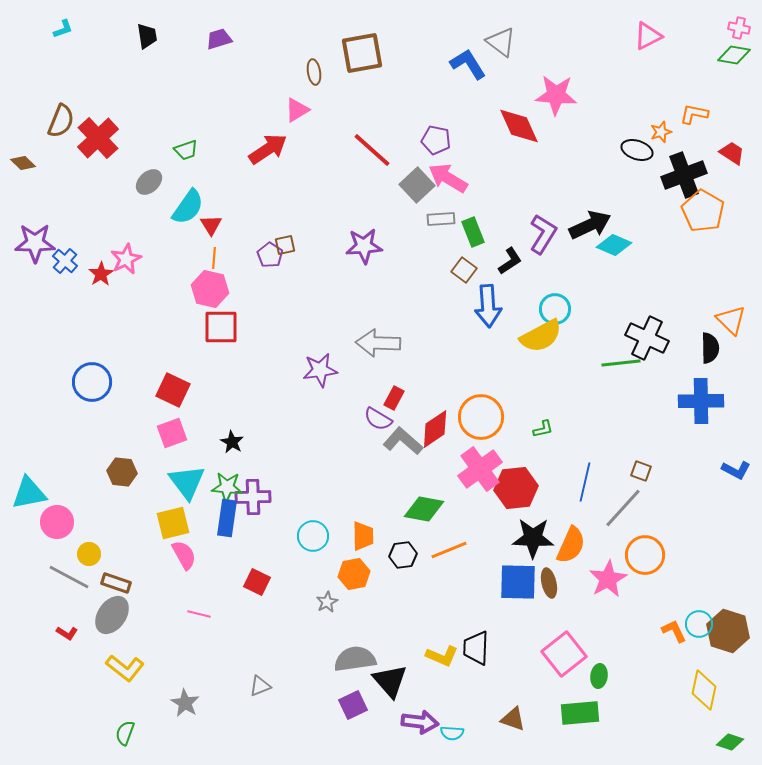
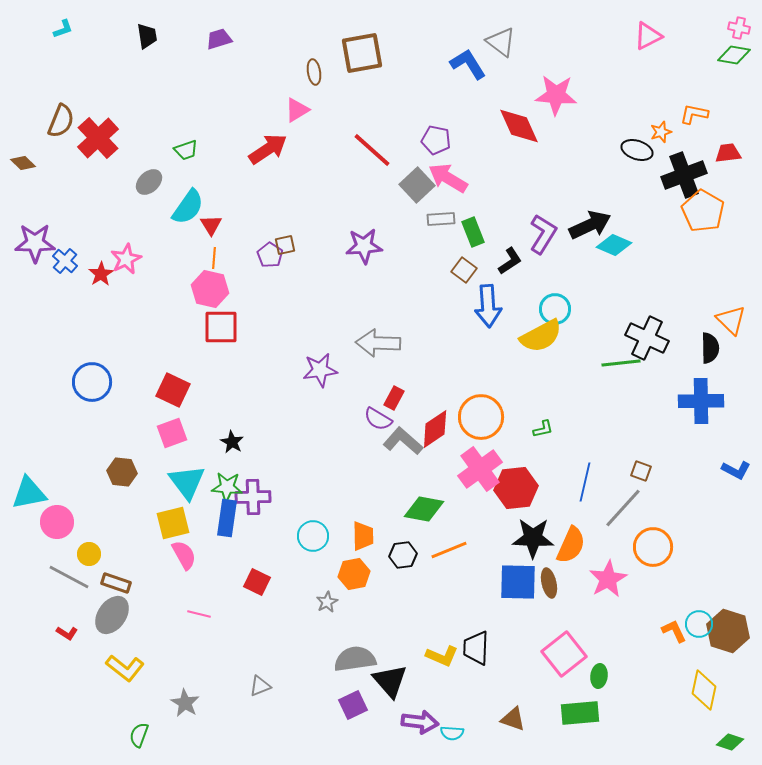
red trapezoid at (732, 153): moved 4 px left; rotated 40 degrees counterclockwise
orange circle at (645, 555): moved 8 px right, 8 px up
green semicircle at (125, 733): moved 14 px right, 2 px down
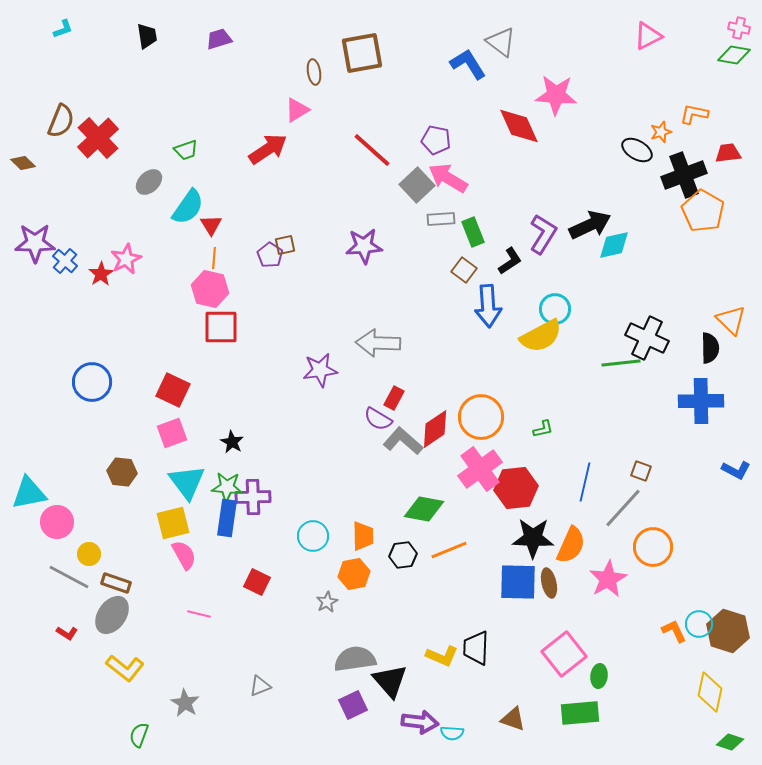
black ellipse at (637, 150): rotated 12 degrees clockwise
cyan diamond at (614, 245): rotated 36 degrees counterclockwise
yellow diamond at (704, 690): moved 6 px right, 2 px down
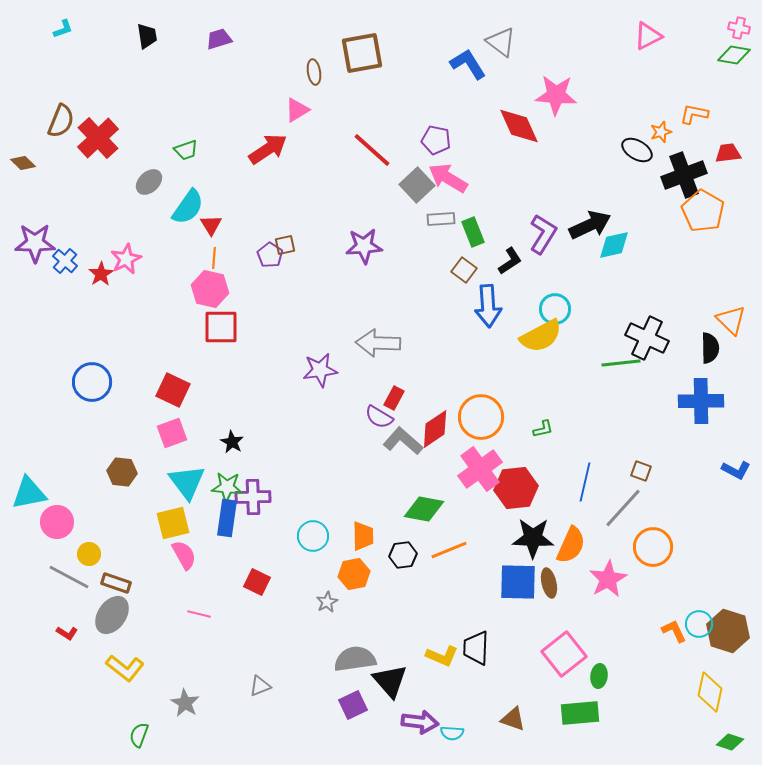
purple semicircle at (378, 419): moved 1 px right, 2 px up
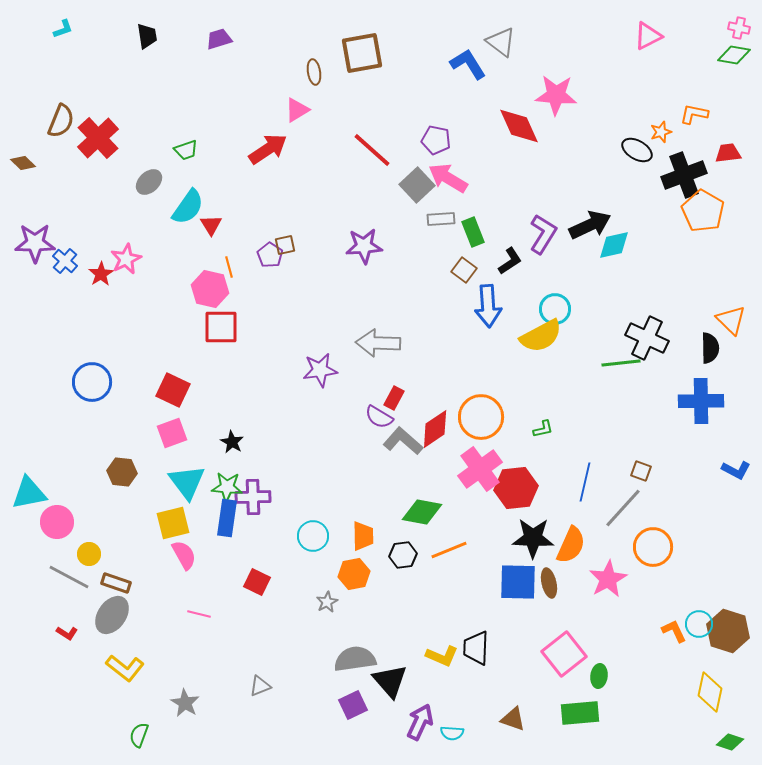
orange line at (214, 258): moved 15 px right, 9 px down; rotated 20 degrees counterclockwise
green diamond at (424, 509): moved 2 px left, 3 px down
purple arrow at (420, 722): rotated 72 degrees counterclockwise
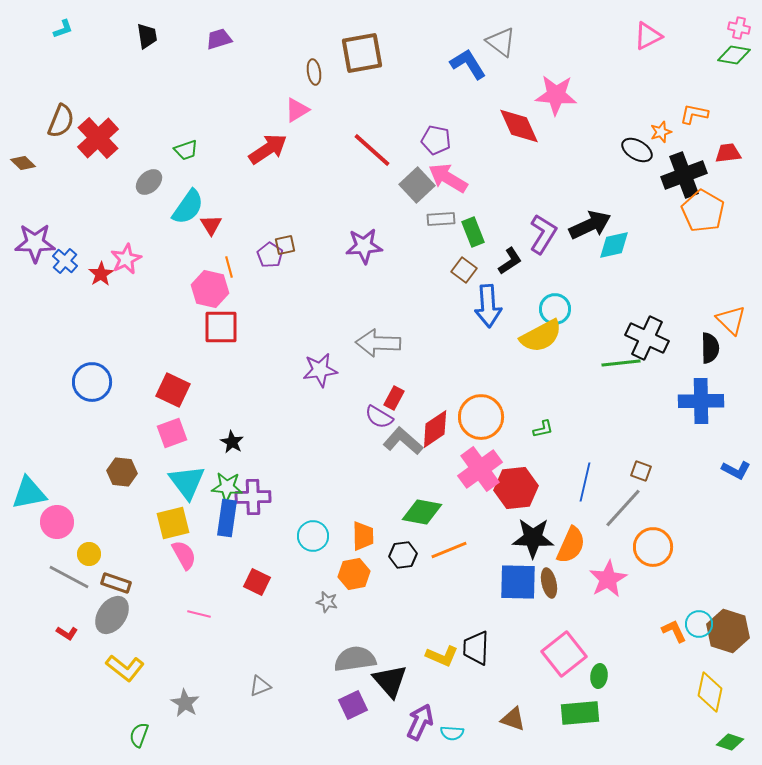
gray star at (327, 602): rotated 30 degrees counterclockwise
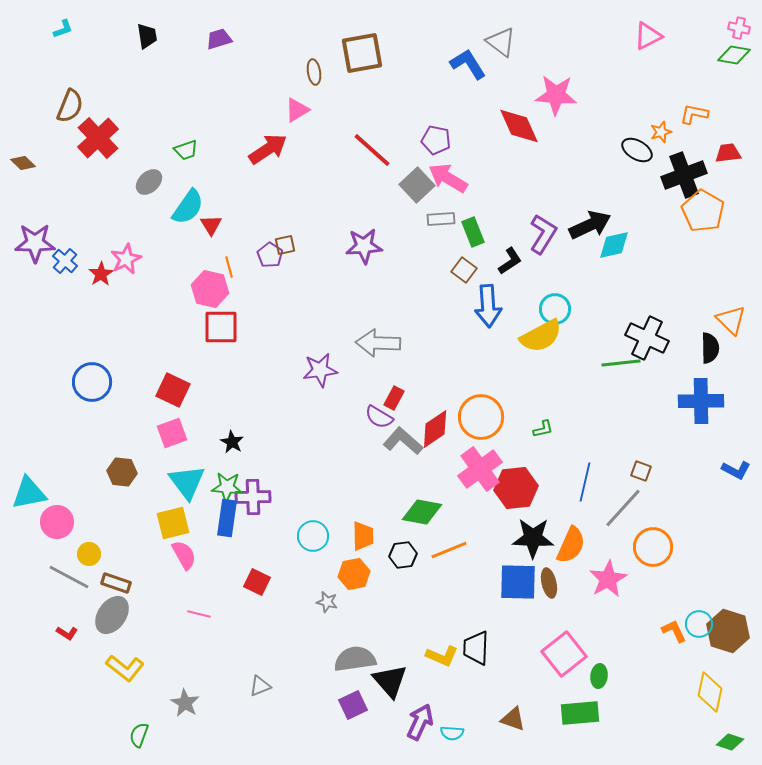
brown semicircle at (61, 121): moved 9 px right, 15 px up
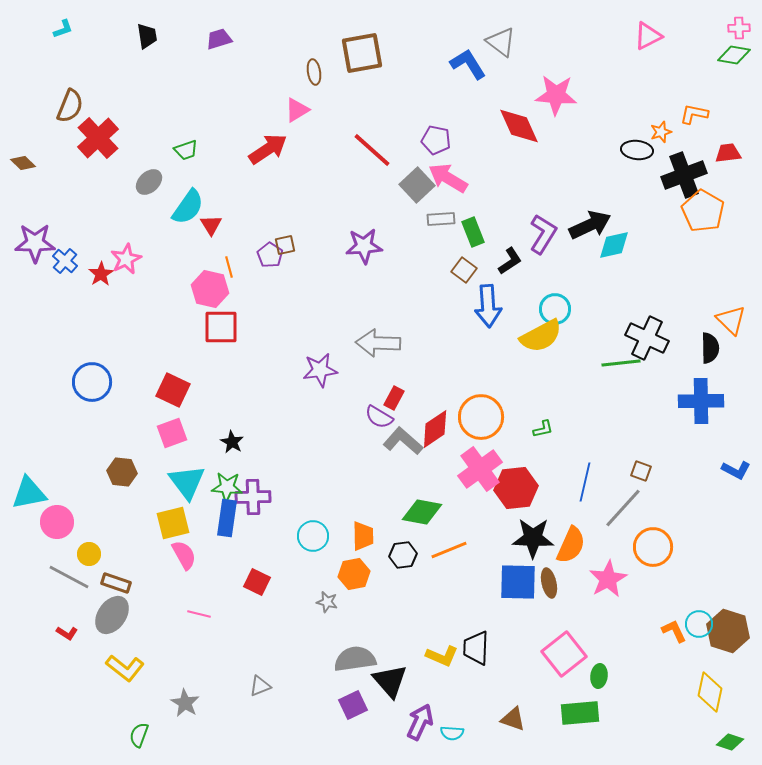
pink cross at (739, 28): rotated 15 degrees counterclockwise
black ellipse at (637, 150): rotated 24 degrees counterclockwise
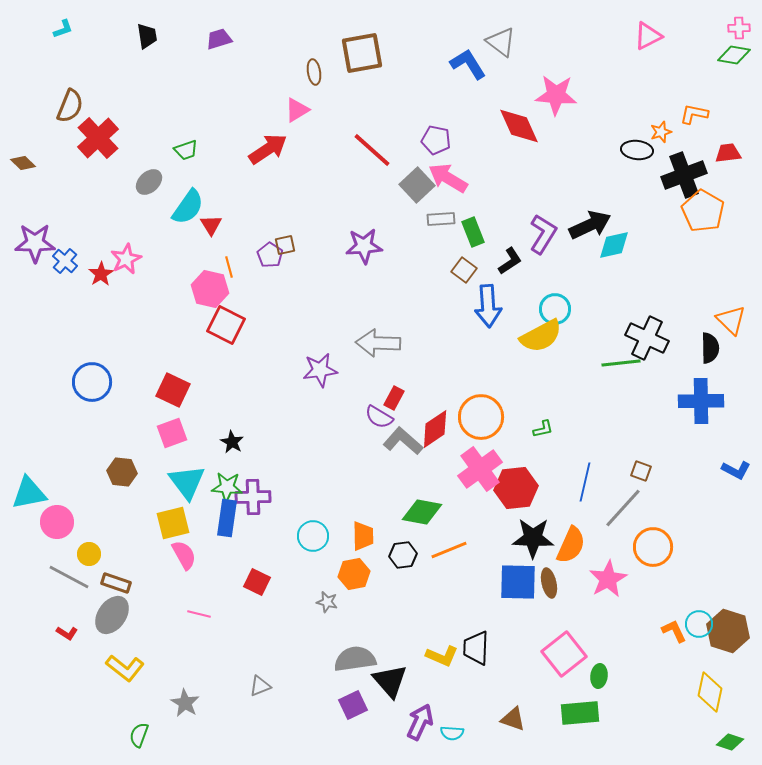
red square at (221, 327): moved 5 px right, 2 px up; rotated 27 degrees clockwise
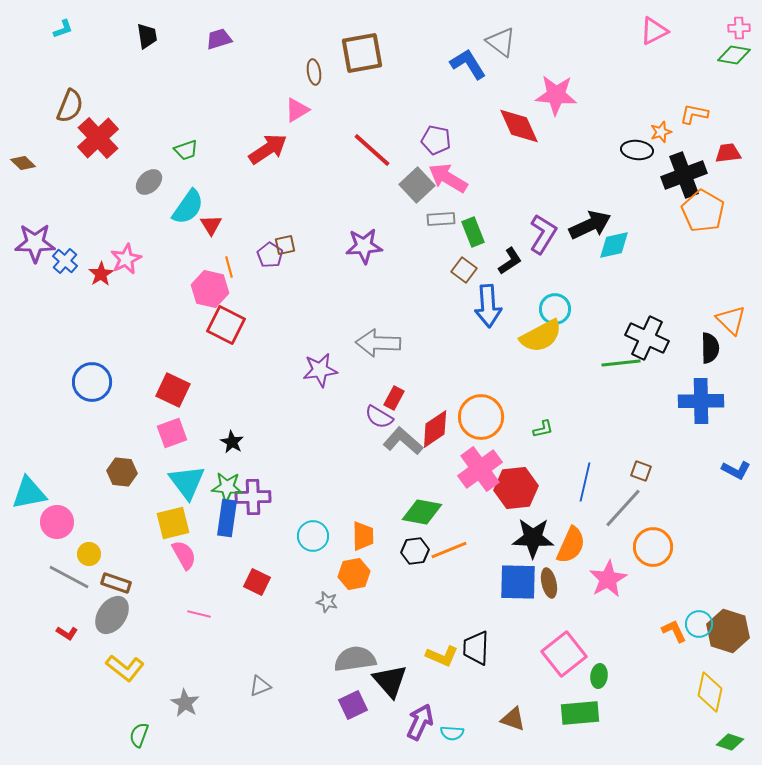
pink triangle at (648, 36): moved 6 px right, 5 px up
black hexagon at (403, 555): moved 12 px right, 4 px up
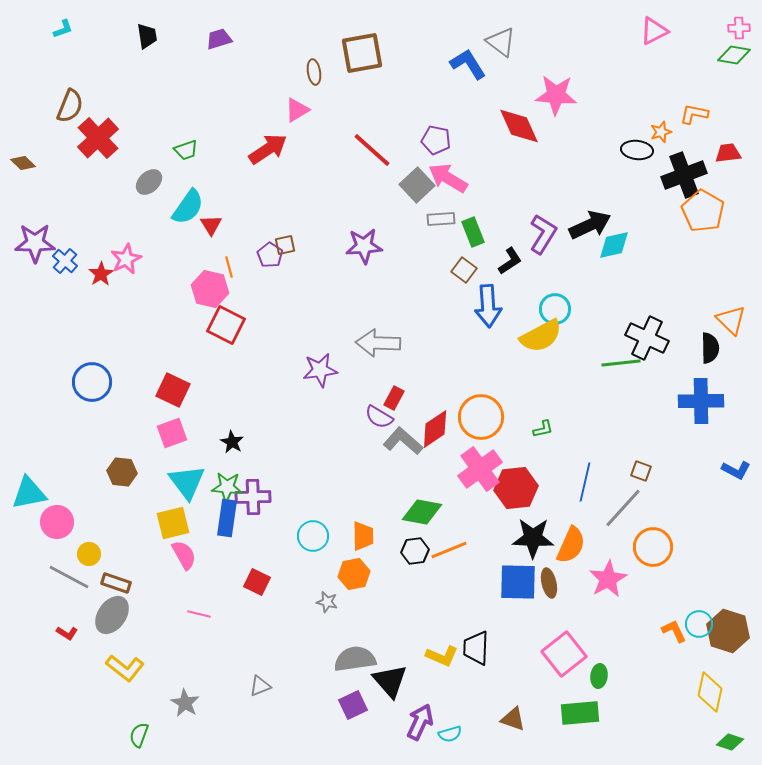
cyan semicircle at (452, 733): moved 2 px left, 1 px down; rotated 20 degrees counterclockwise
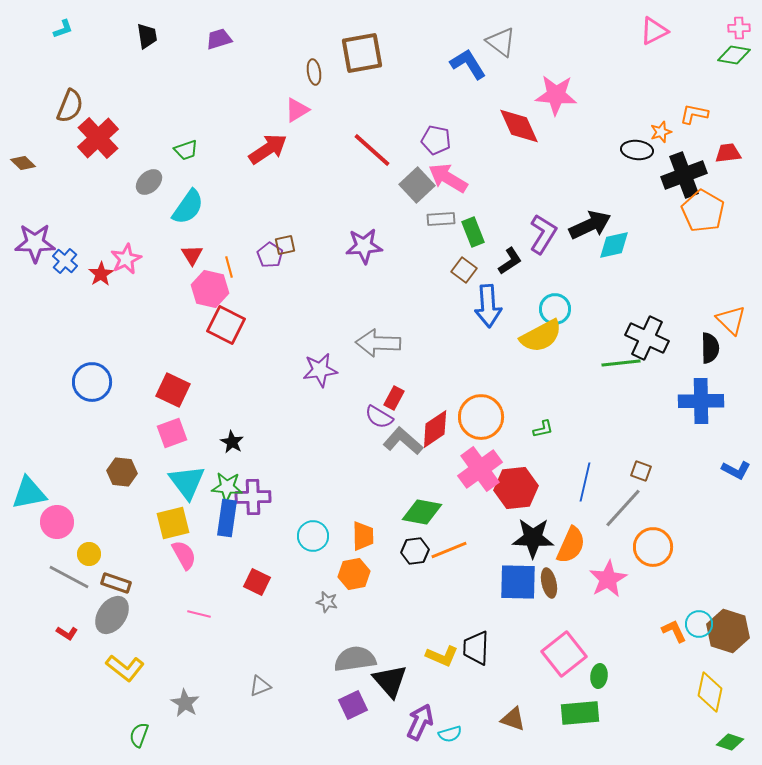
red triangle at (211, 225): moved 19 px left, 30 px down
